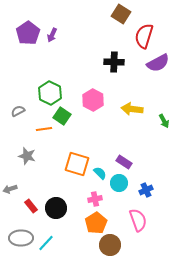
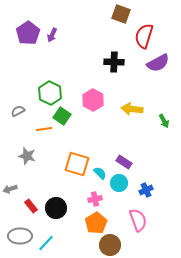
brown square: rotated 12 degrees counterclockwise
gray ellipse: moved 1 px left, 2 px up
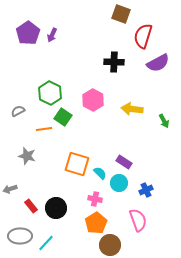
red semicircle: moved 1 px left
green square: moved 1 px right, 1 px down
pink cross: rotated 24 degrees clockwise
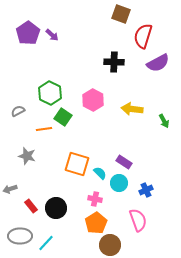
purple arrow: rotated 72 degrees counterclockwise
